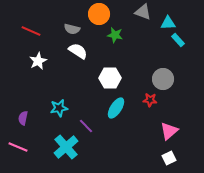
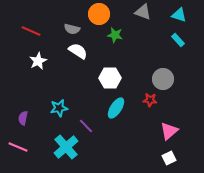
cyan triangle: moved 11 px right, 8 px up; rotated 21 degrees clockwise
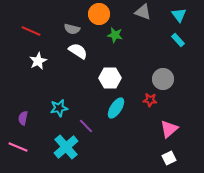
cyan triangle: rotated 35 degrees clockwise
pink triangle: moved 2 px up
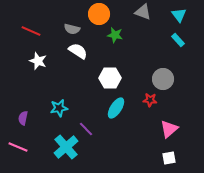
white star: rotated 24 degrees counterclockwise
purple line: moved 3 px down
white square: rotated 16 degrees clockwise
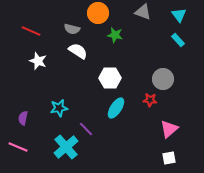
orange circle: moved 1 px left, 1 px up
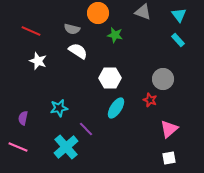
red star: rotated 16 degrees clockwise
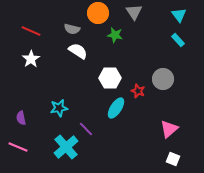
gray triangle: moved 9 px left; rotated 36 degrees clockwise
white star: moved 7 px left, 2 px up; rotated 18 degrees clockwise
red star: moved 12 px left, 9 px up
purple semicircle: moved 2 px left; rotated 24 degrees counterclockwise
white square: moved 4 px right, 1 px down; rotated 32 degrees clockwise
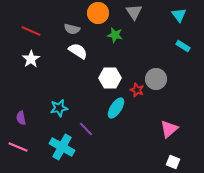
cyan rectangle: moved 5 px right, 6 px down; rotated 16 degrees counterclockwise
gray circle: moved 7 px left
red star: moved 1 px left, 1 px up
cyan cross: moved 4 px left; rotated 20 degrees counterclockwise
white square: moved 3 px down
